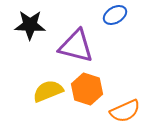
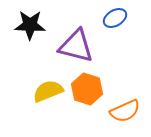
blue ellipse: moved 3 px down
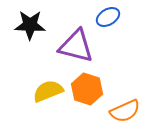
blue ellipse: moved 7 px left, 1 px up
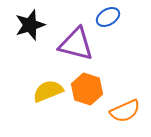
black star: rotated 20 degrees counterclockwise
purple triangle: moved 2 px up
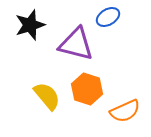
yellow semicircle: moved 1 px left, 5 px down; rotated 72 degrees clockwise
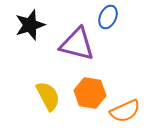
blue ellipse: rotated 35 degrees counterclockwise
purple triangle: moved 1 px right
orange hexagon: moved 3 px right, 4 px down; rotated 8 degrees counterclockwise
yellow semicircle: moved 1 px right; rotated 12 degrees clockwise
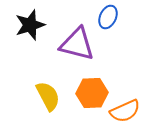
orange hexagon: moved 2 px right; rotated 12 degrees counterclockwise
